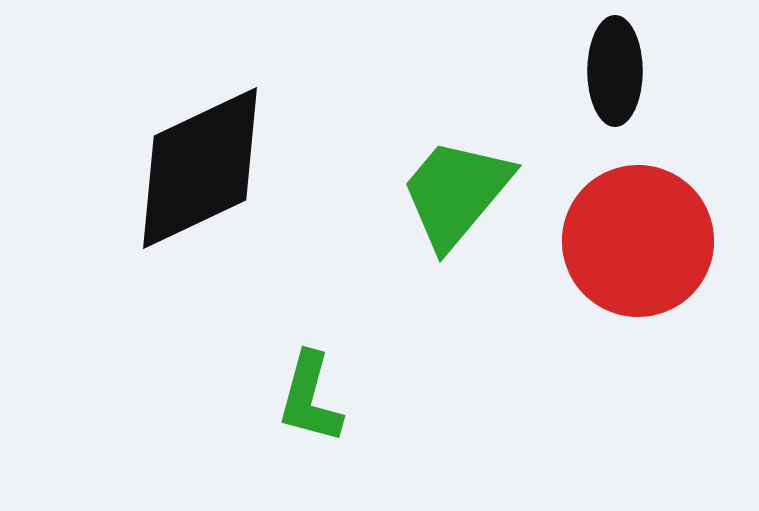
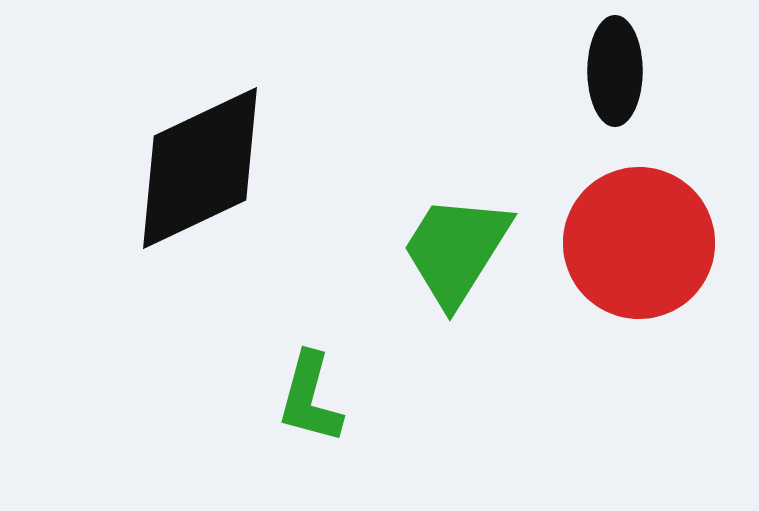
green trapezoid: moved 57 px down; rotated 8 degrees counterclockwise
red circle: moved 1 px right, 2 px down
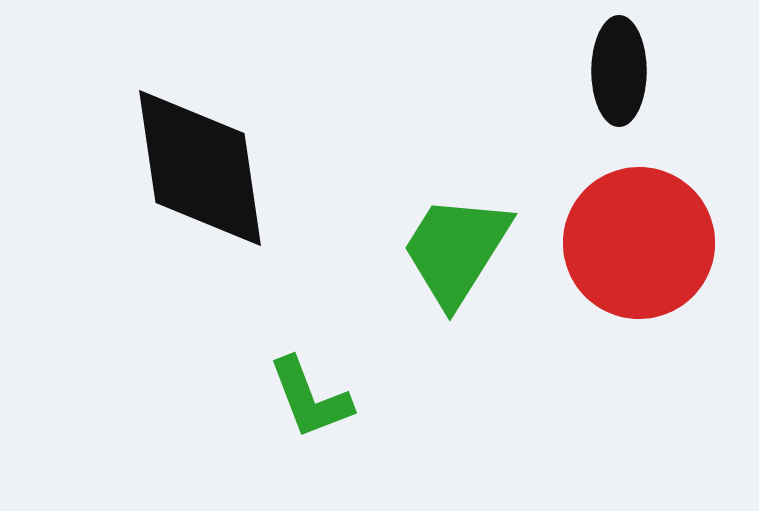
black ellipse: moved 4 px right
black diamond: rotated 73 degrees counterclockwise
green L-shape: rotated 36 degrees counterclockwise
